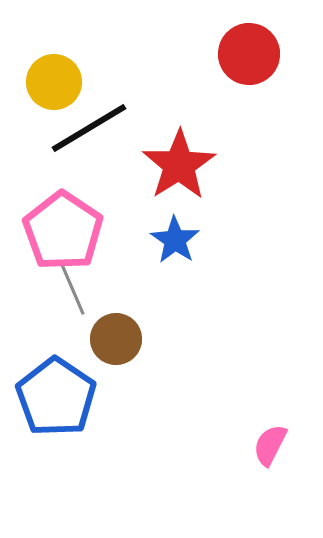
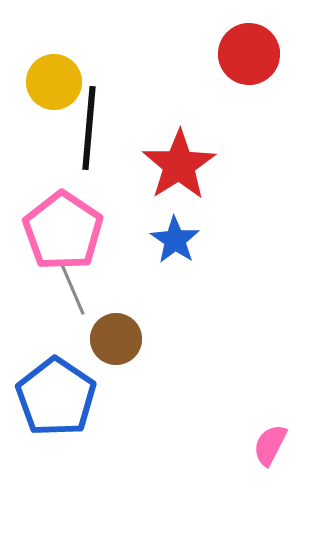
black line: rotated 54 degrees counterclockwise
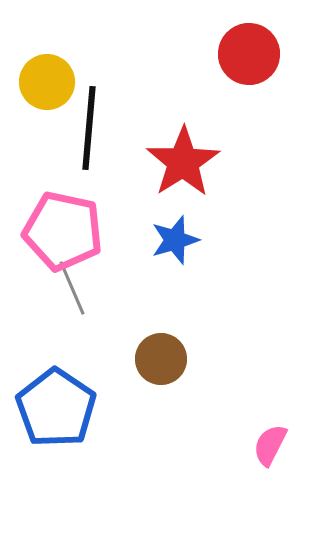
yellow circle: moved 7 px left
red star: moved 4 px right, 3 px up
pink pentagon: rotated 22 degrees counterclockwise
blue star: rotated 21 degrees clockwise
brown circle: moved 45 px right, 20 px down
blue pentagon: moved 11 px down
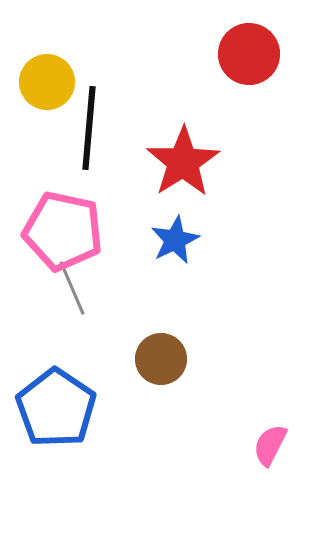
blue star: rotated 9 degrees counterclockwise
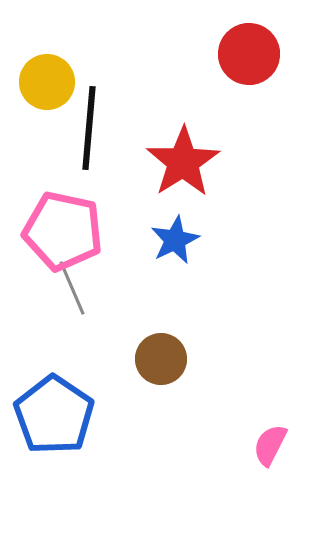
blue pentagon: moved 2 px left, 7 px down
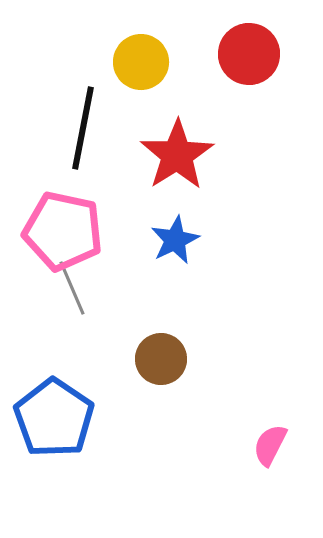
yellow circle: moved 94 px right, 20 px up
black line: moved 6 px left; rotated 6 degrees clockwise
red star: moved 6 px left, 7 px up
blue pentagon: moved 3 px down
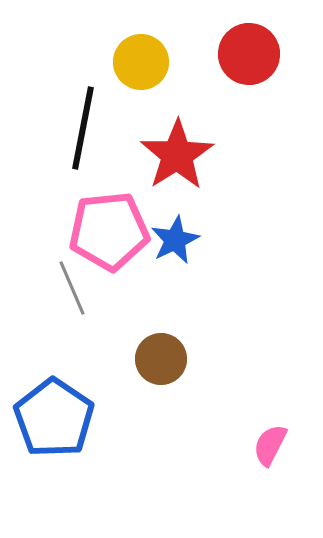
pink pentagon: moved 46 px right; rotated 18 degrees counterclockwise
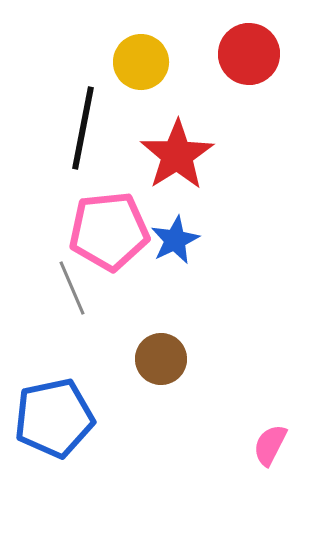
blue pentagon: rotated 26 degrees clockwise
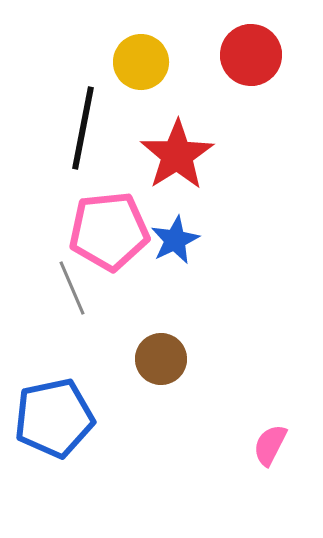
red circle: moved 2 px right, 1 px down
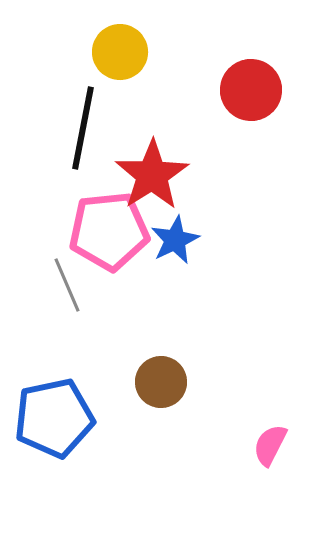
red circle: moved 35 px down
yellow circle: moved 21 px left, 10 px up
red star: moved 25 px left, 20 px down
gray line: moved 5 px left, 3 px up
brown circle: moved 23 px down
